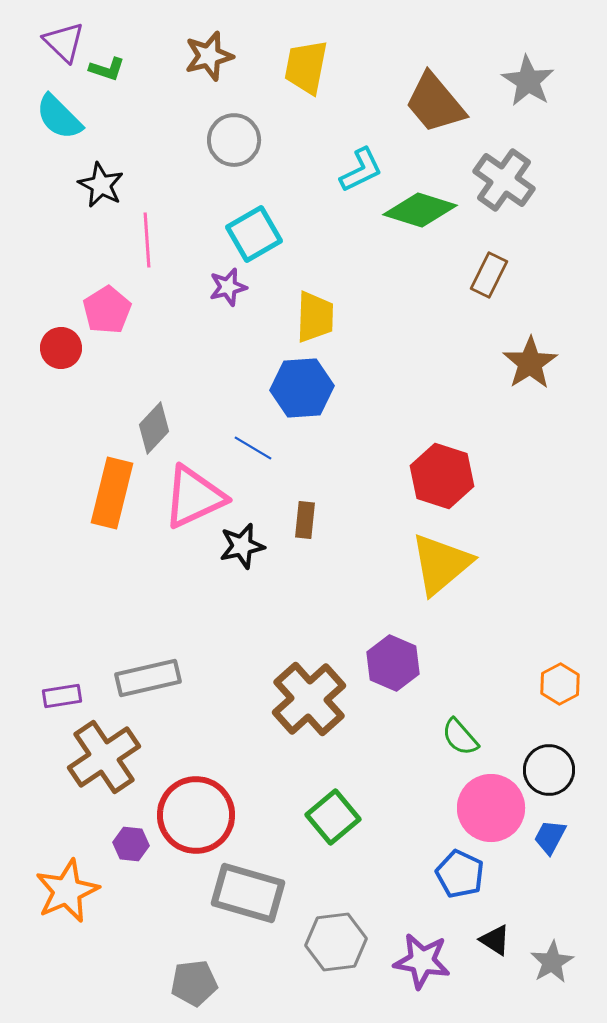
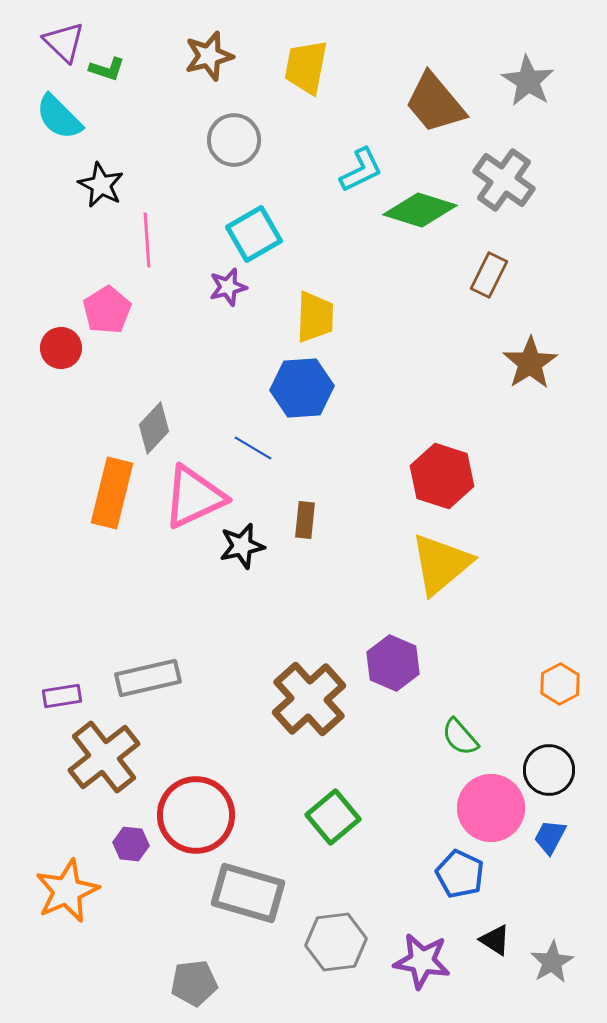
brown cross at (104, 757): rotated 4 degrees counterclockwise
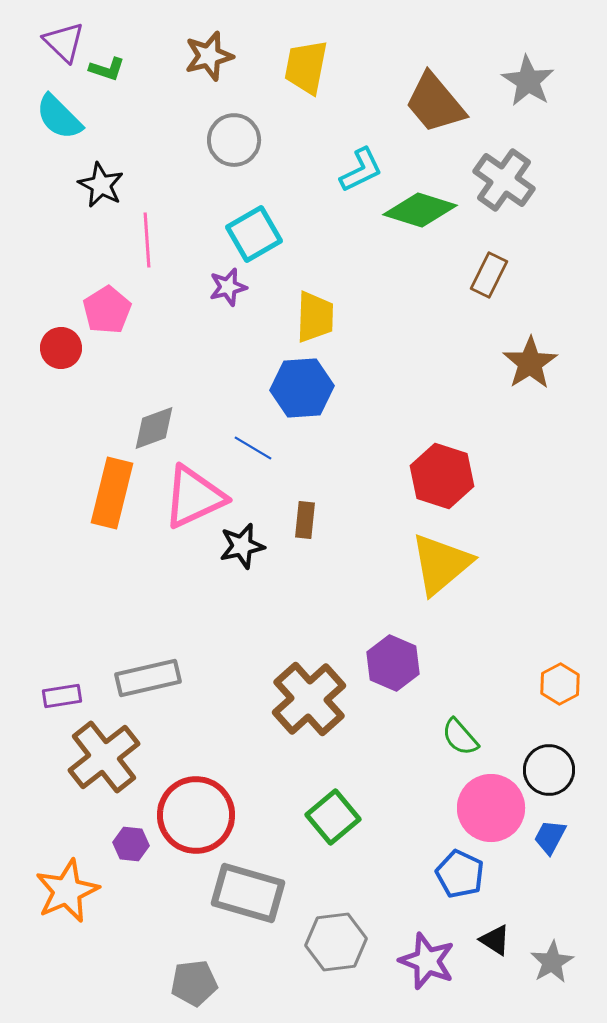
gray diamond at (154, 428): rotated 27 degrees clockwise
purple star at (422, 961): moved 5 px right; rotated 12 degrees clockwise
